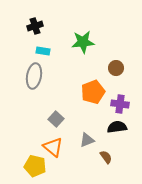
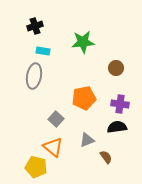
orange pentagon: moved 9 px left, 6 px down; rotated 10 degrees clockwise
yellow pentagon: moved 1 px right, 1 px down
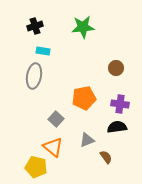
green star: moved 15 px up
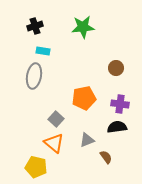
orange triangle: moved 1 px right, 4 px up
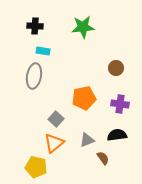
black cross: rotated 21 degrees clockwise
black semicircle: moved 8 px down
orange triangle: rotated 40 degrees clockwise
brown semicircle: moved 3 px left, 1 px down
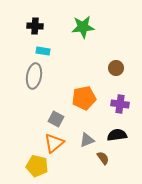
gray square: rotated 14 degrees counterclockwise
yellow pentagon: moved 1 px right, 1 px up
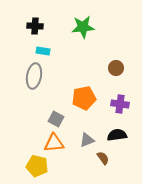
orange triangle: rotated 35 degrees clockwise
